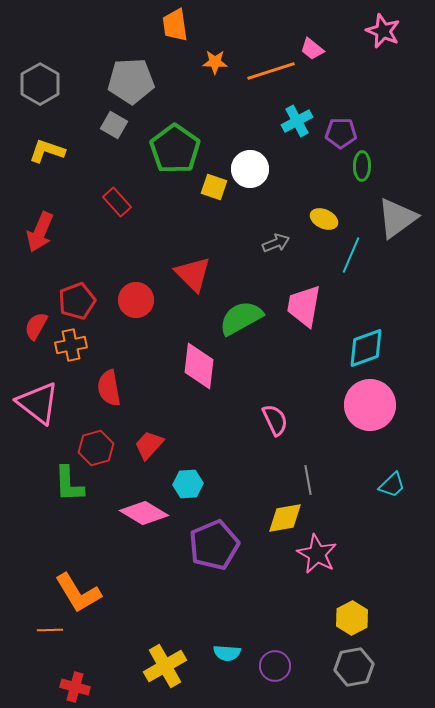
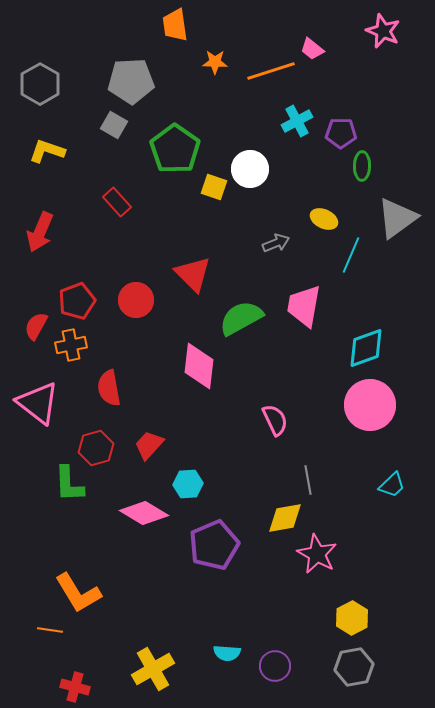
orange line at (50, 630): rotated 10 degrees clockwise
yellow cross at (165, 666): moved 12 px left, 3 px down
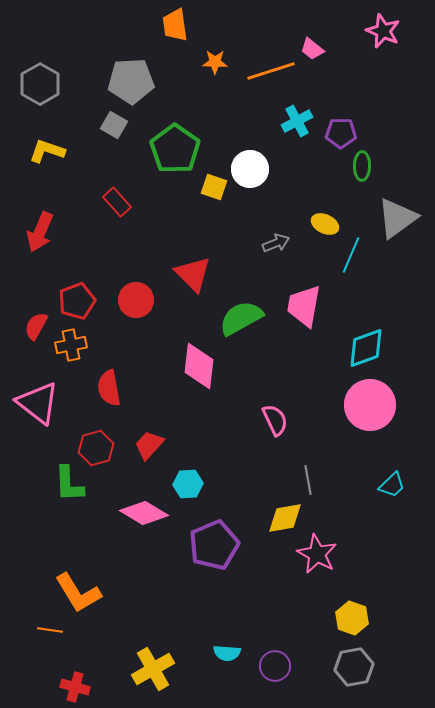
yellow ellipse at (324, 219): moved 1 px right, 5 px down
yellow hexagon at (352, 618): rotated 12 degrees counterclockwise
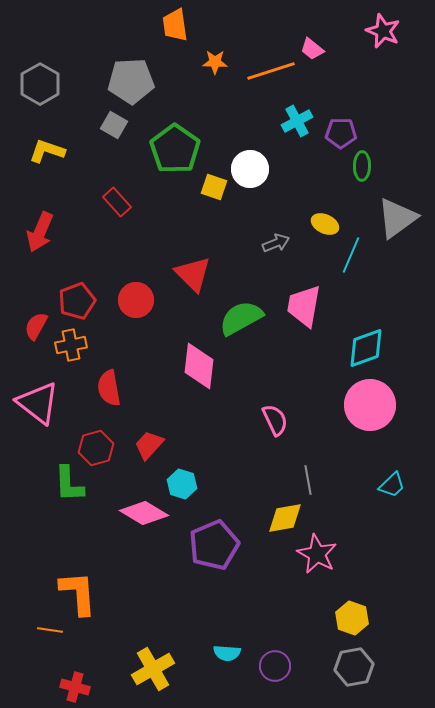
cyan hexagon at (188, 484): moved 6 px left; rotated 20 degrees clockwise
orange L-shape at (78, 593): rotated 153 degrees counterclockwise
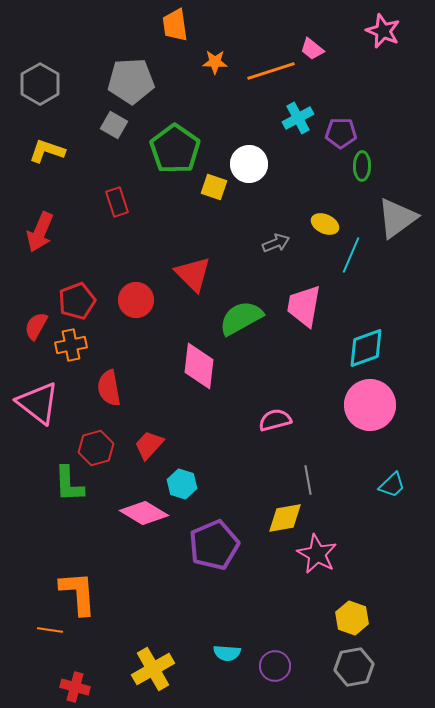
cyan cross at (297, 121): moved 1 px right, 3 px up
white circle at (250, 169): moved 1 px left, 5 px up
red rectangle at (117, 202): rotated 24 degrees clockwise
pink semicircle at (275, 420): rotated 80 degrees counterclockwise
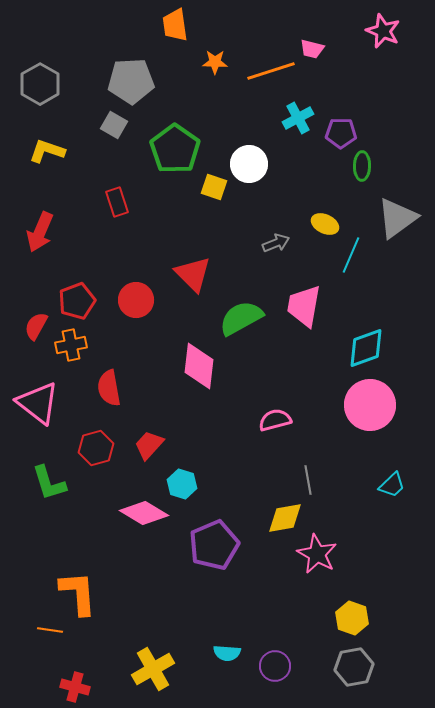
pink trapezoid at (312, 49): rotated 25 degrees counterclockwise
green L-shape at (69, 484): moved 20 px left, 1 px up; rotated 15 degrees counterclockwise
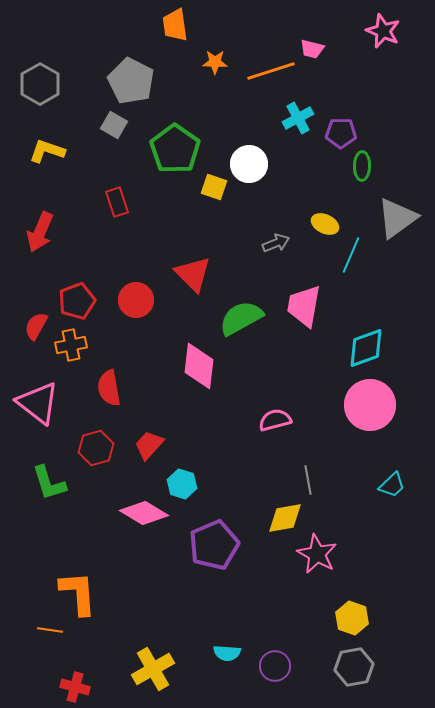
gray pentagon at (131, 81): rotated 30 degrees clockwise
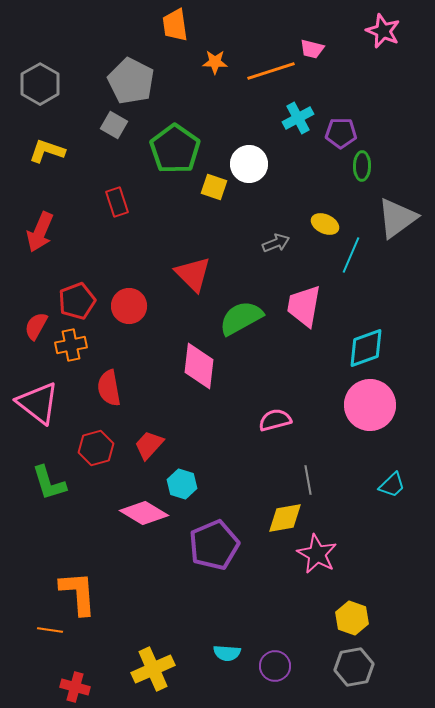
red circle at (136, 300): moved 7 px left, 6 px down
yellow cross at (153, 669): rotated 6 degrees clockwise
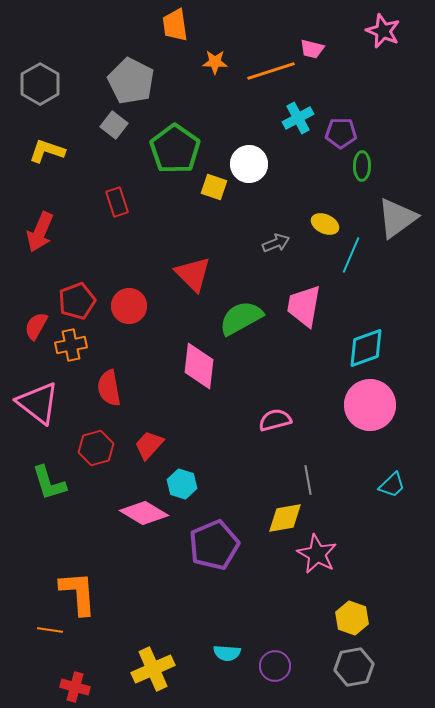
gray square at (114, 125): rotated 8 degrees clockwise
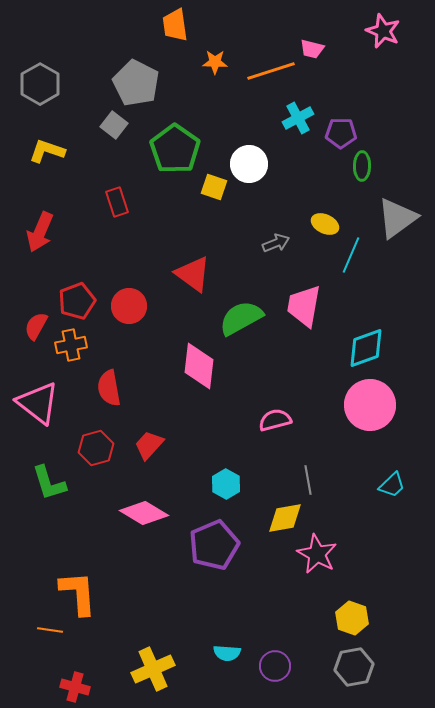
gray pentagon at (131, 81): moved 5 px right, 2 px down
red triangle at (193, 274): rotated 9 degrees counterclockwise
cyan hexagon at (182, 484): moved 44 px right; rotated 12 degrees clockwise
